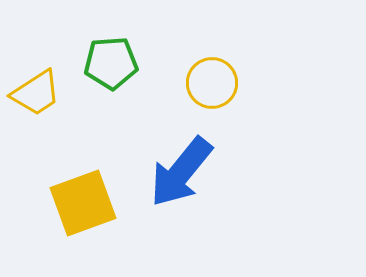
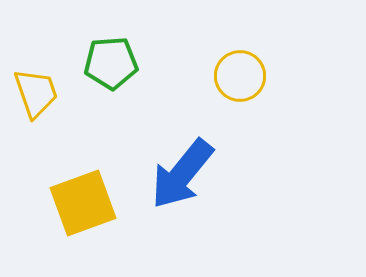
yellow circle: moved 28 px right, 7 px up
yellow trapezoid: rotated 76 degrees counterclockwise
blue arrow: moved 1 px right, 2 px down
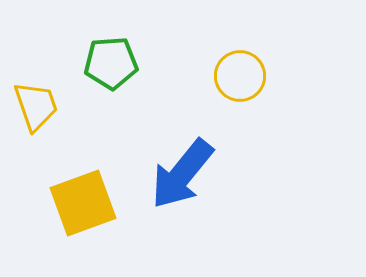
yellow trapezoid: moved 13 px down
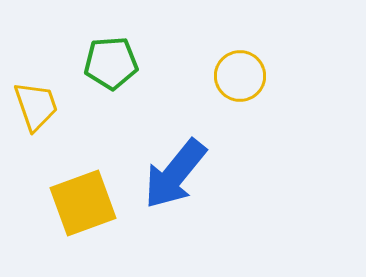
blue arrow: moved 7 px left
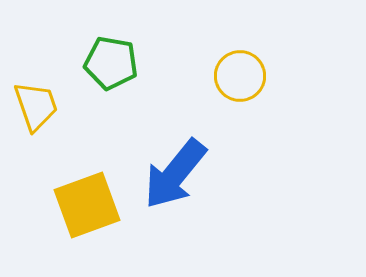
green pentagon: rotated 14 degrees clockwise
yellow square: moved 4 px right, 2 px down
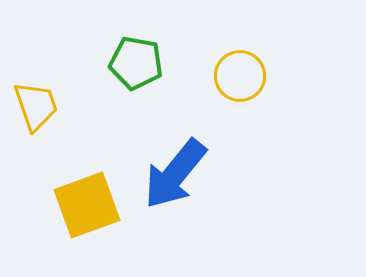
green pentagon: moved 25 px right
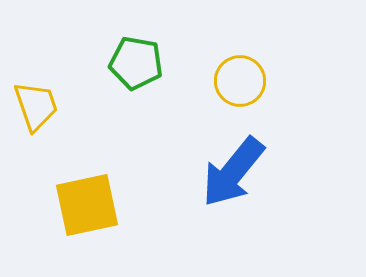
yellow circle: moved 5 px down
blue arrow: moved 58 px right, 2 px up
yellow square: rotated 8 degrees clockwise
